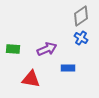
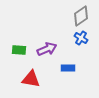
green rectangle: moved 6 px right, 1 px down
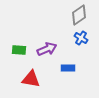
gray diamond: moved 2 px left, 1 px up
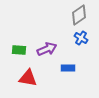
red triangle: moved 3 px left, 1 px up
